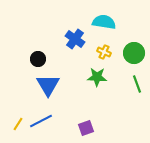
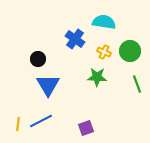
green circle: moved 4 px left, 2 px up
yellow line: rotated 24 degrees counterclockwise
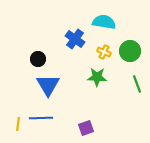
blue line: moved 3 px up; rotated 25 degrees clockwise
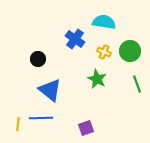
green star: moved 2 px down; rotated 24 degrees clockwise
blue triangle: moved 2 px right, 5 px down; rotated 20 degrees counterclockwise
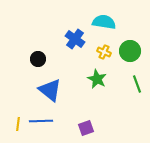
blue line: moved 3 px down
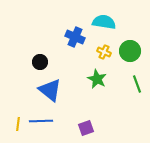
blue cross: moved 2 px up; rotated 12 degrees counterclockwise
black circle: moved 2 px right, 3 px down
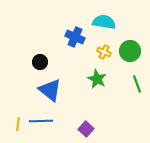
purple square: moved 1 px down; rotated 28 degrees counterclockwise
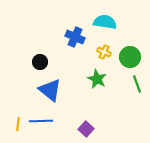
cyan semicircle: moved 1 px right
green circle: moved 6 px down
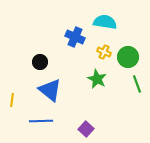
green circle: moved 2 px left
yellow line: moved 6 px left, 24 px up
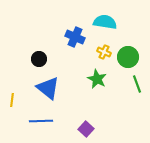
black circle: moved 1 px left, 3 px up
blue triangle: moved 2 px left, 2 px up
